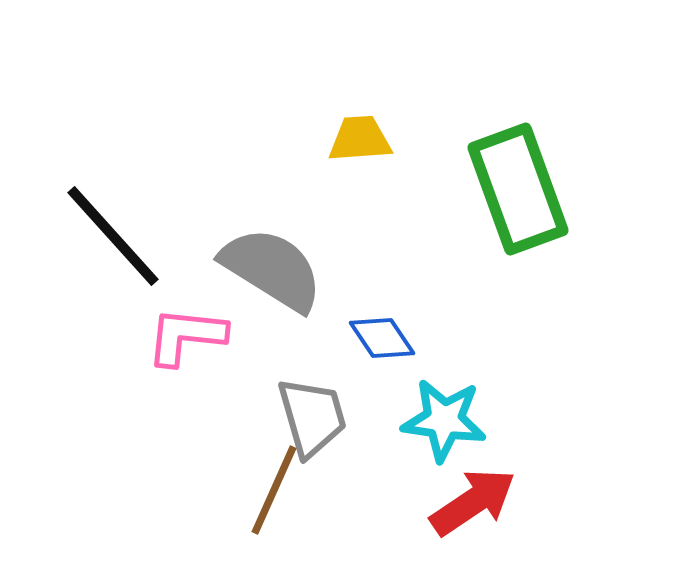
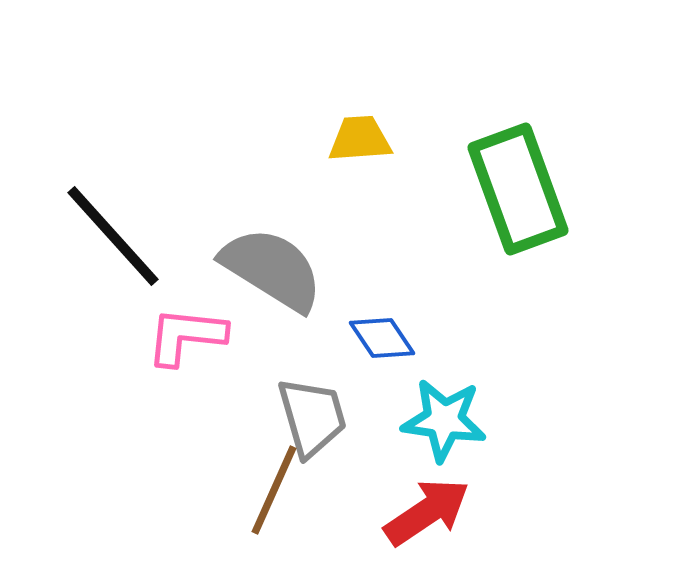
red arrow: moved 46 px left, 10 px down
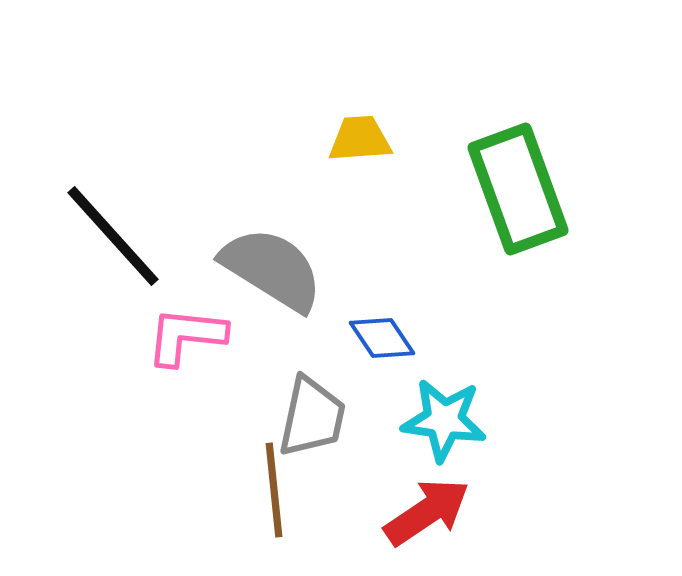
gray trapezoid: rotated 28 degrees clockwise
brown line: rotated 30 degrees counterclockwise
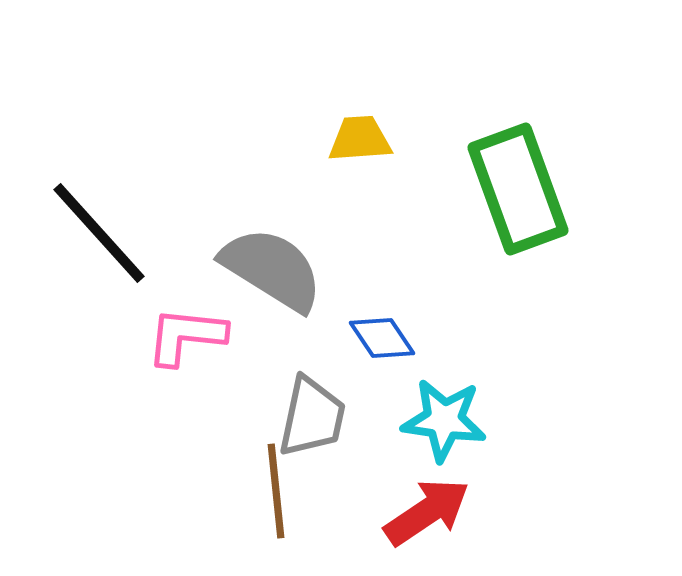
black line: moved 14 px left, 3 px up
brown line: moved 2 px right, 1 px down
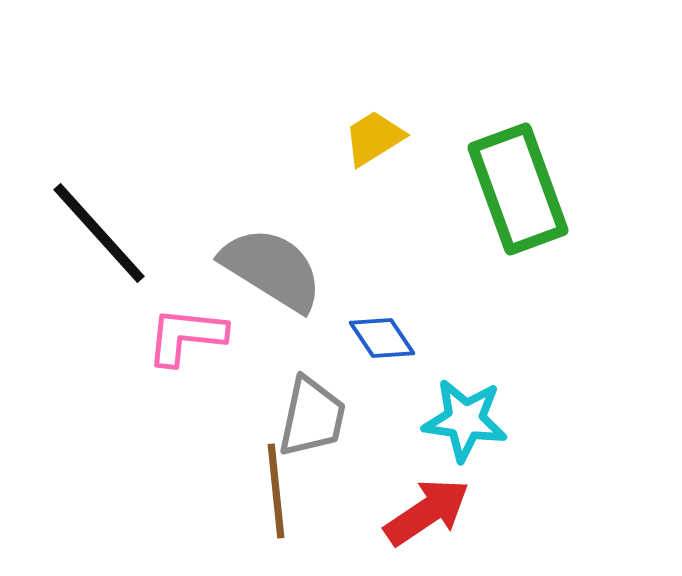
yellow trapezoid: moved 14 px right, 1 px up; rotated 28 degrees counterclockwise
cyan star: moved 21 px right
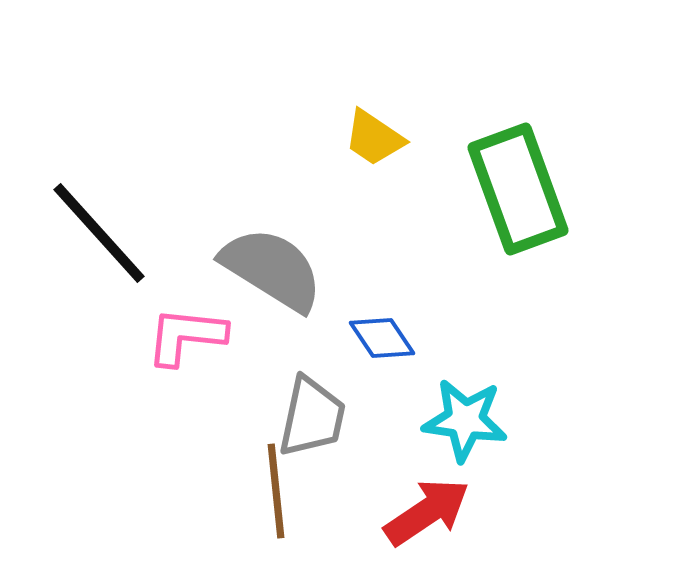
yellow trapezoid: rotated 114 degrees counterclockwise
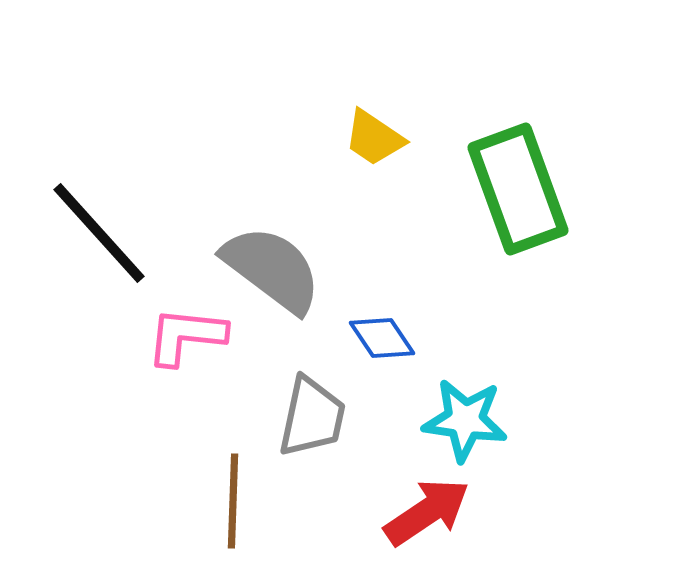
gray semicircle: rotated 5 degrees clockwise
brown line: moved 43 px left, 10 px down; rotated 8 degrees clockwise
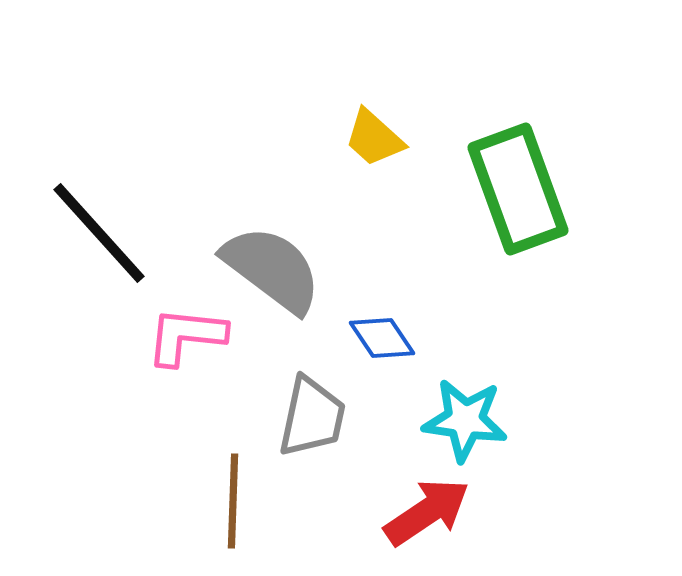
yellow trapezoid: rotated 8 degrees clockwise
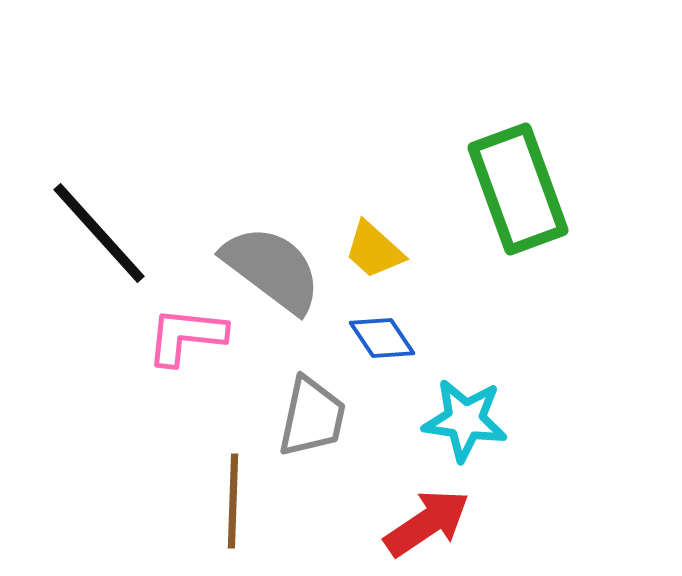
yellow trapezoid: moved 112 px down
red arrow: moved 11 px down
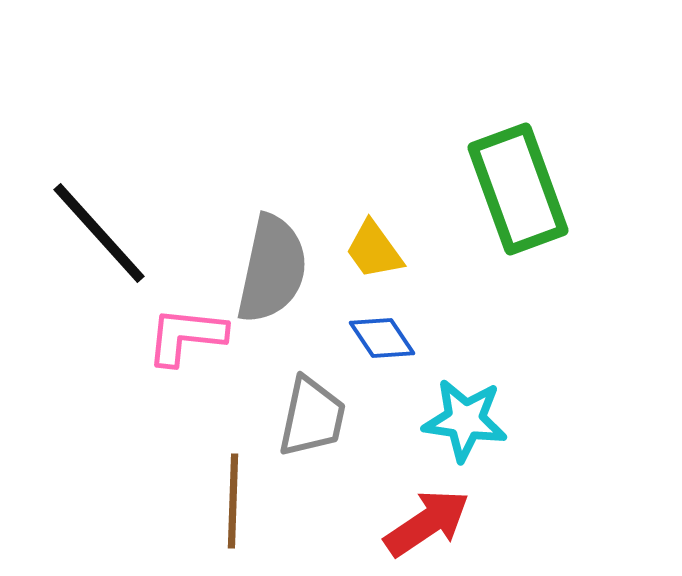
yellow trapezoid: rotated 12 degrees clockwise
gray semicircle: rotated 65 degrees clockwise
